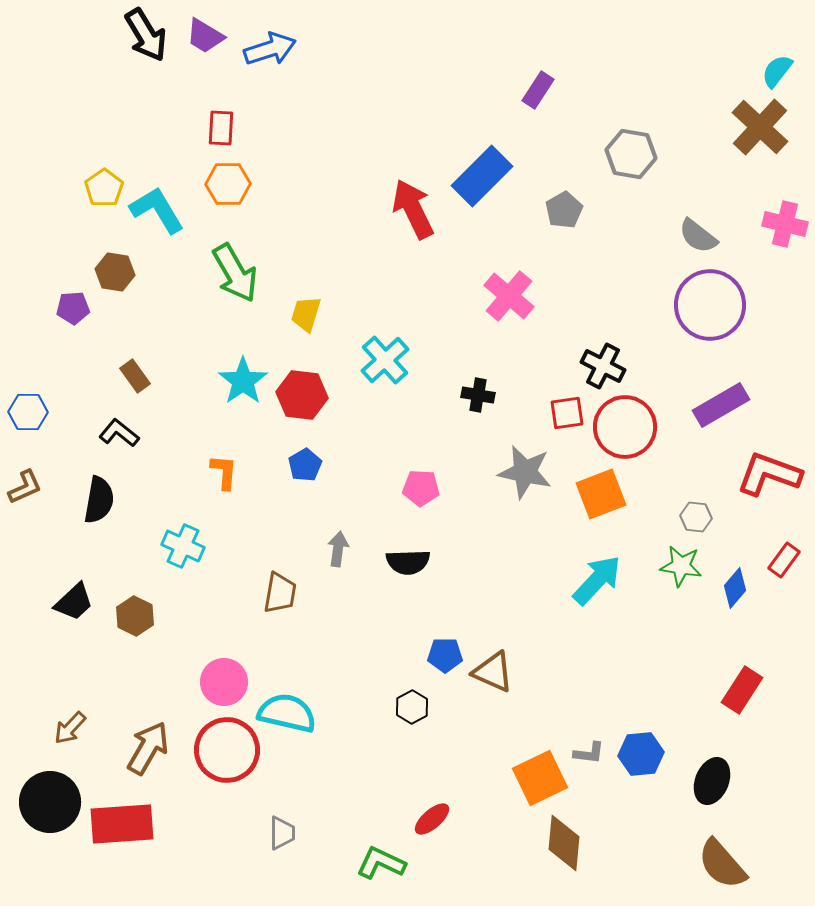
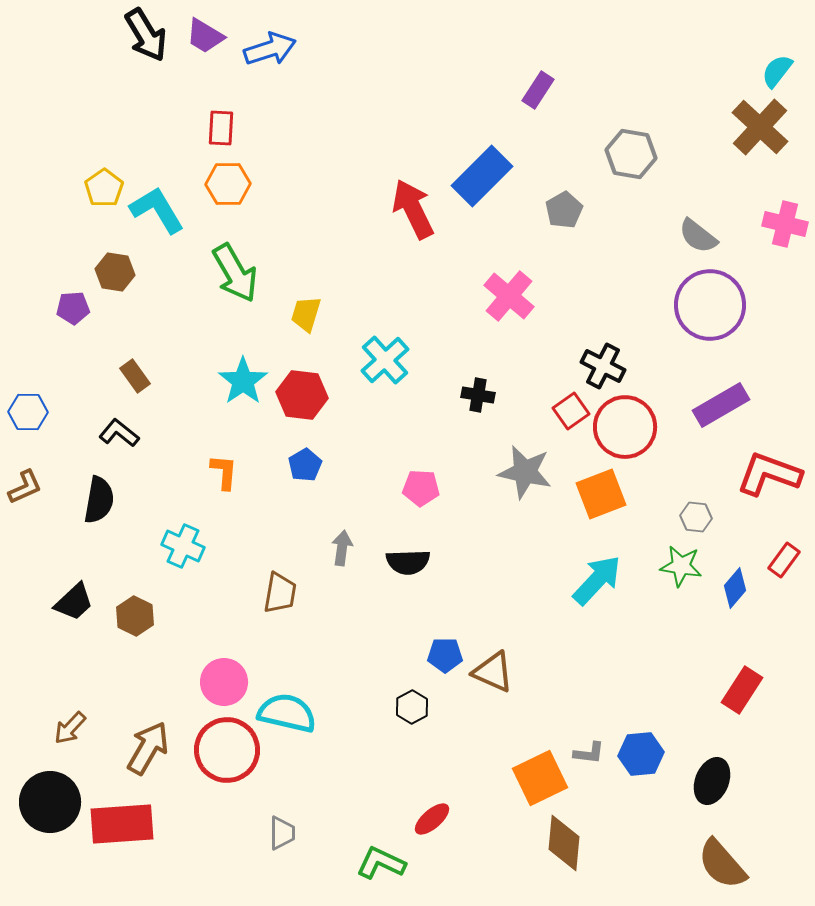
red square at (567, 413): moved 4 px right, 2 px up; rotated 27 degrees counterclockwise
gray arrow at (338, 549): moved 4 px right, 1 px up
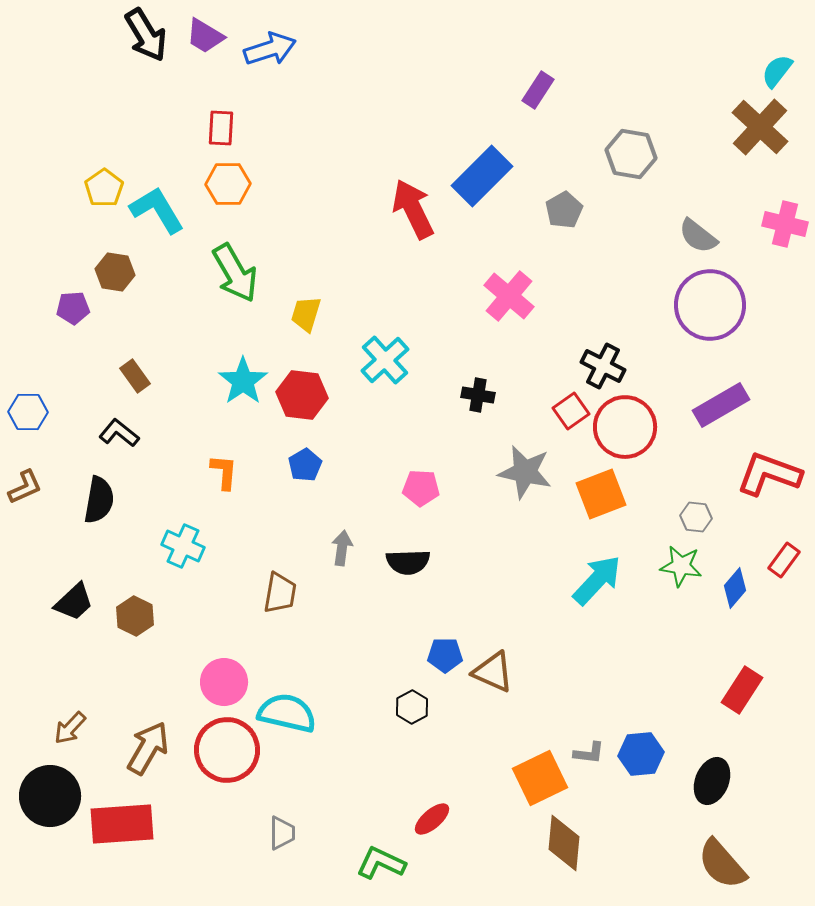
black circle at (50, 802): moved 6 px up
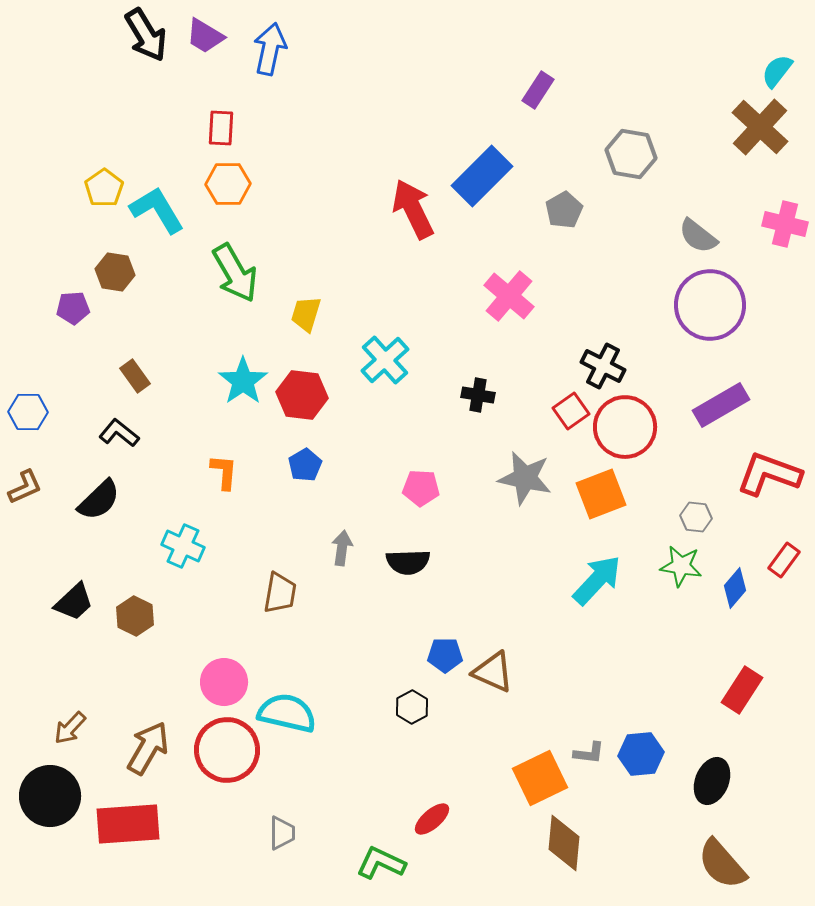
blue arrow at (270, 49): rotated 60 degrees counterclockwise
gray star at (525, 472): moved 6 px down
black semicircle at (99, 500): rotated 36 degrees clockwise
red rectangle at (122, 824): moved 6 px right
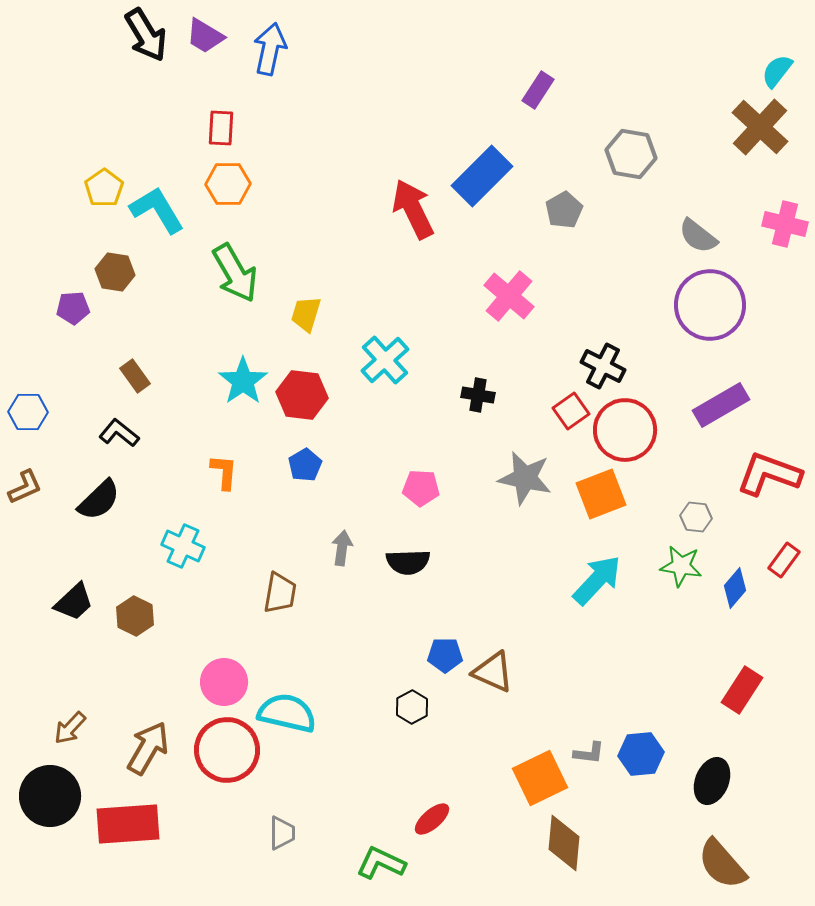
red circle at (625, 427): moved 3 px down
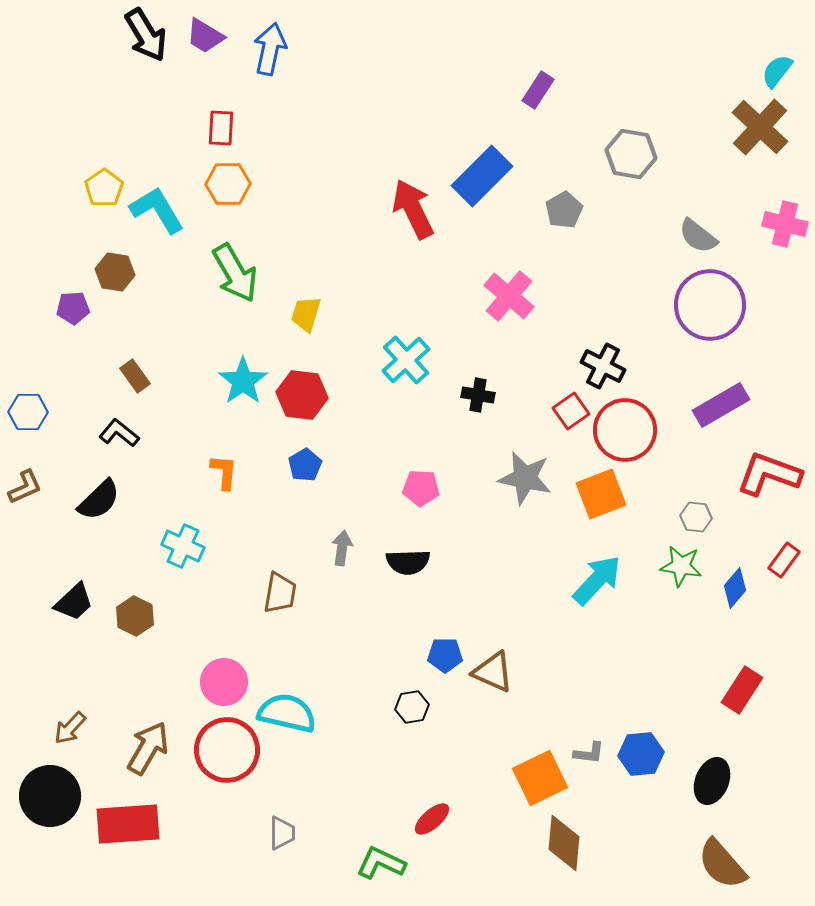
cyan cross at (385, 360): moved 21 px right
black hexagon at (412, 707): rotated 20 degrees clockwise
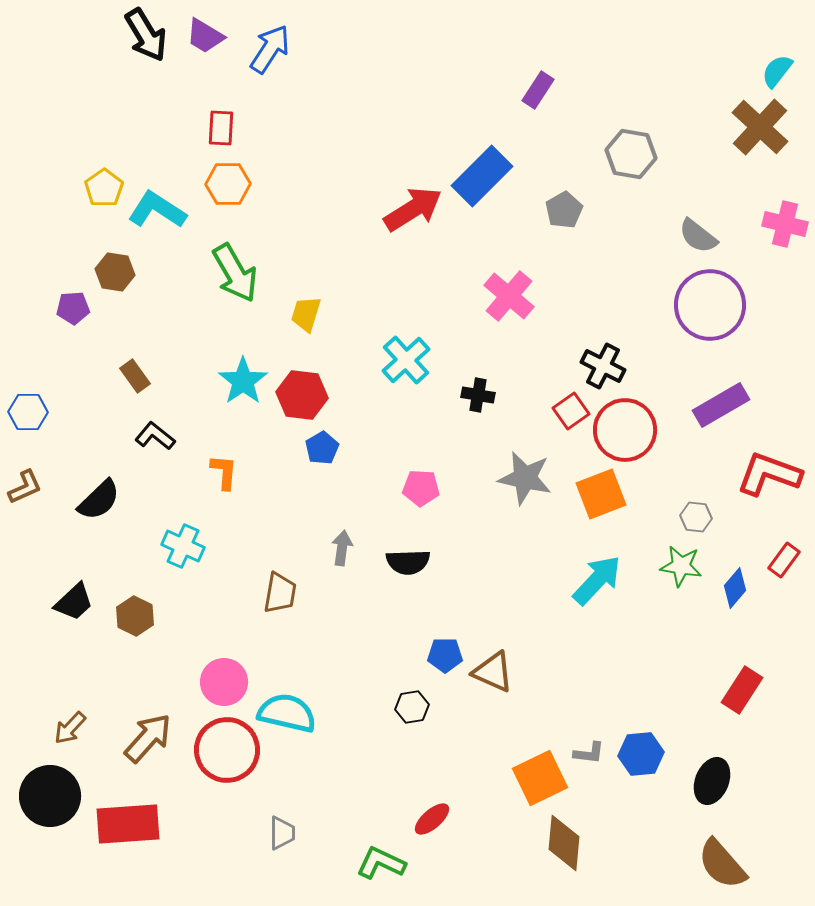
blue arrow at (270, 49): rotated 21 degrees clockwise
red arrow at (413, 209): rotated 84 degrees clockwise
cyan L-shape at (157, 210): rotated 26 degrees counterclockwise
black L-shape at (119, 433): moved 36 px right, 3 px down
blue pentagon at (305, 465): moved 17 px right, 17 px up
brown arrow at (148, 748): moved 10 px up; rotated 12 degrees clockwise
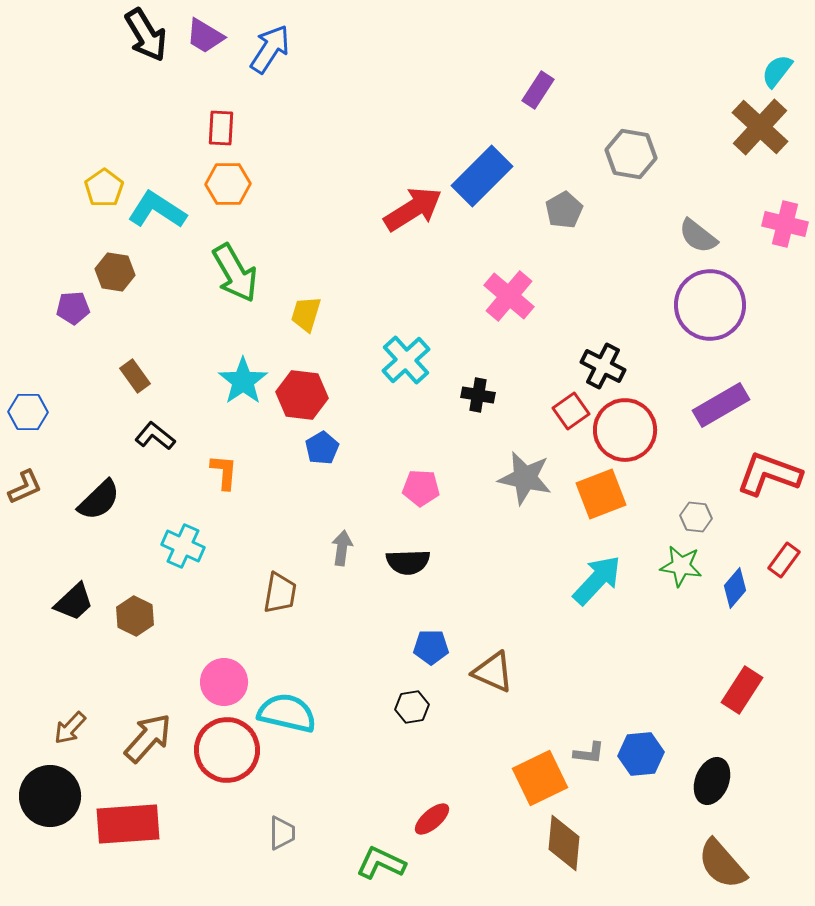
blue pentagon at (445, 655): moved 14 px left, 8 px up
